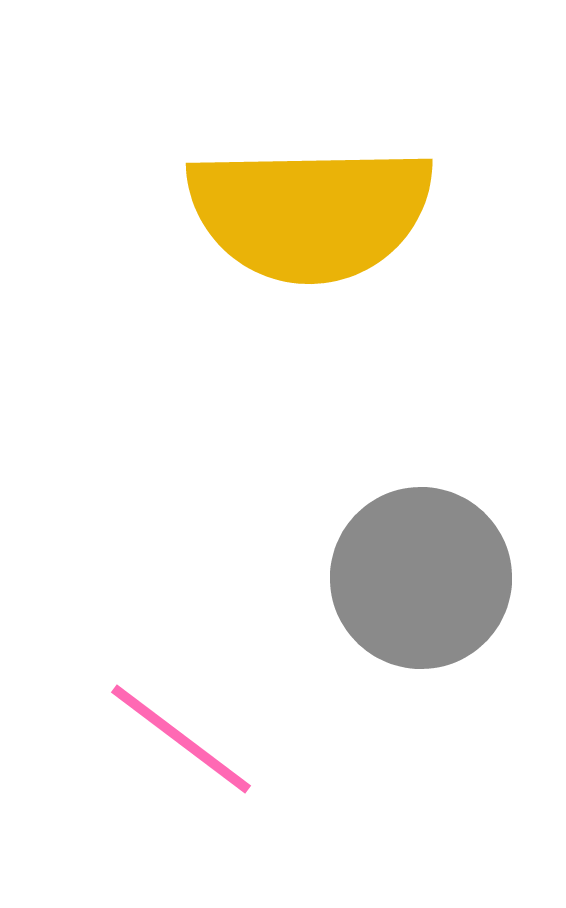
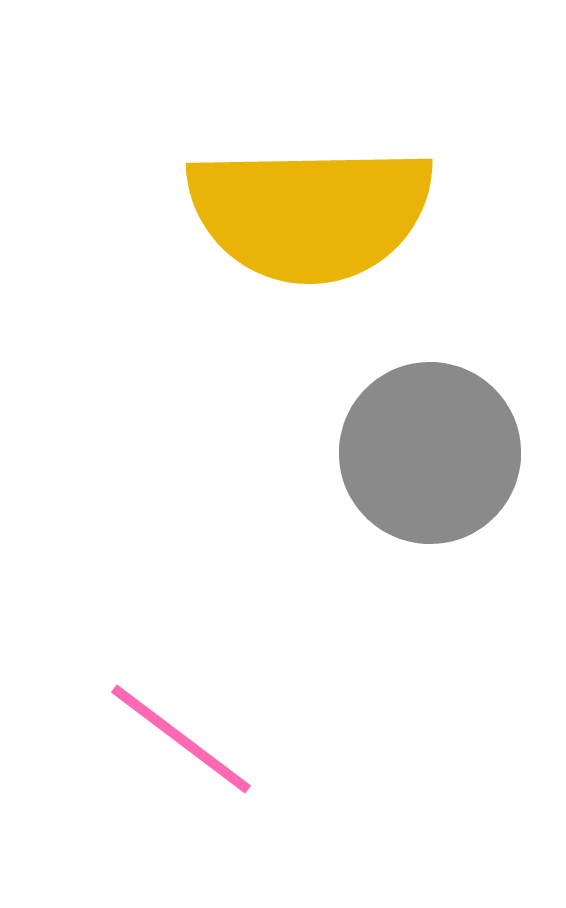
gray circle: moved 9 px right, 125 px up
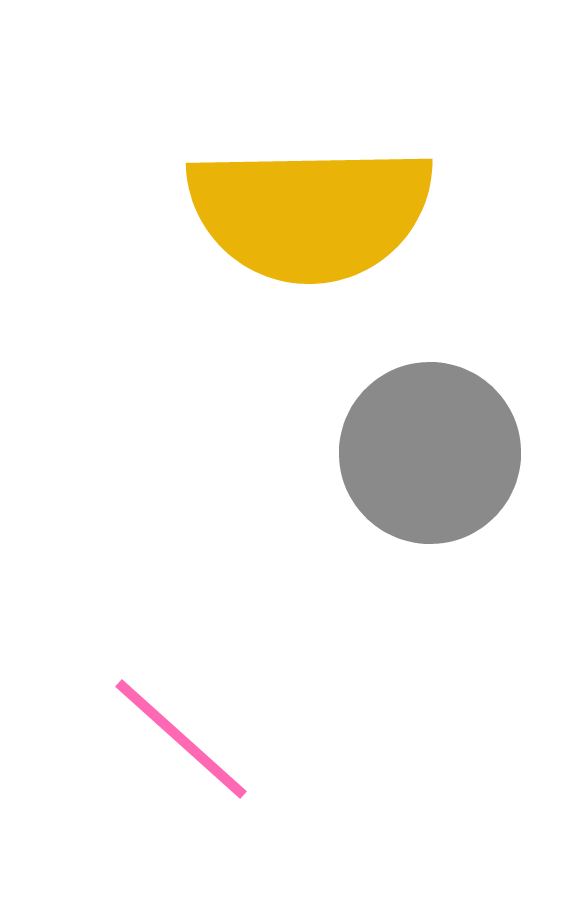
pink line: rotated 5 degrees clockwise
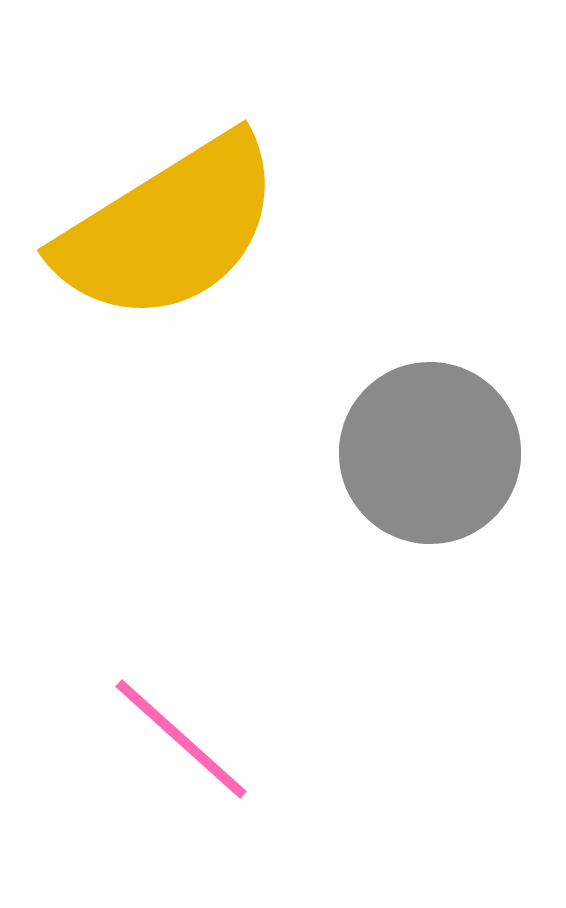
yellow semicircle: moved 141 px left, 16 px down; rotated 31 degrees counterclockwise
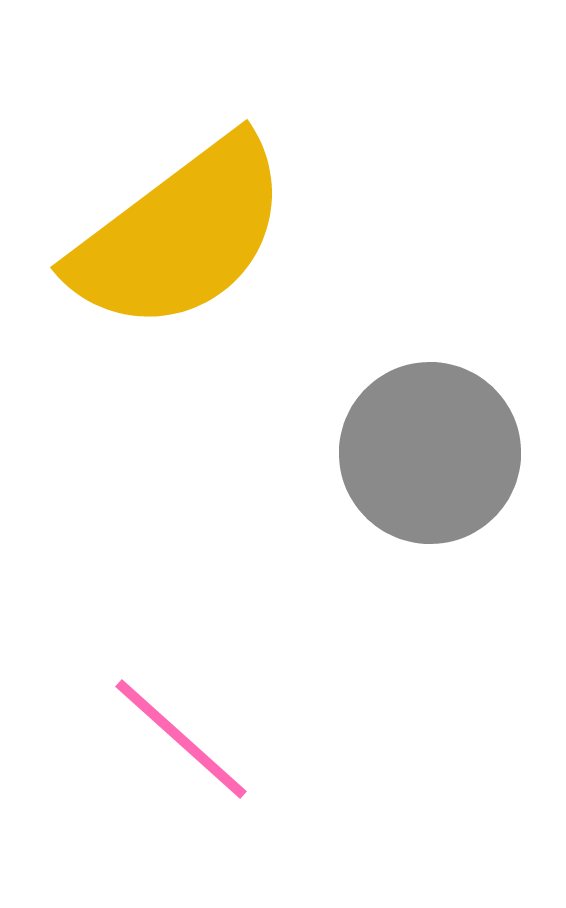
yellow semicircle: moved 11 px right, 6 px down; rotated 5 degrees counterclockwise
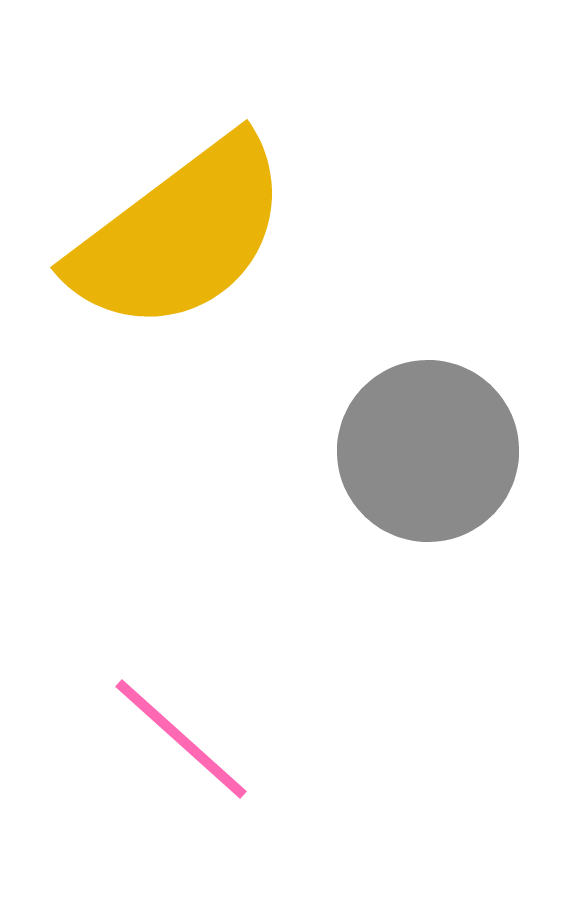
gray circle: moved 2 px left, 2 px up
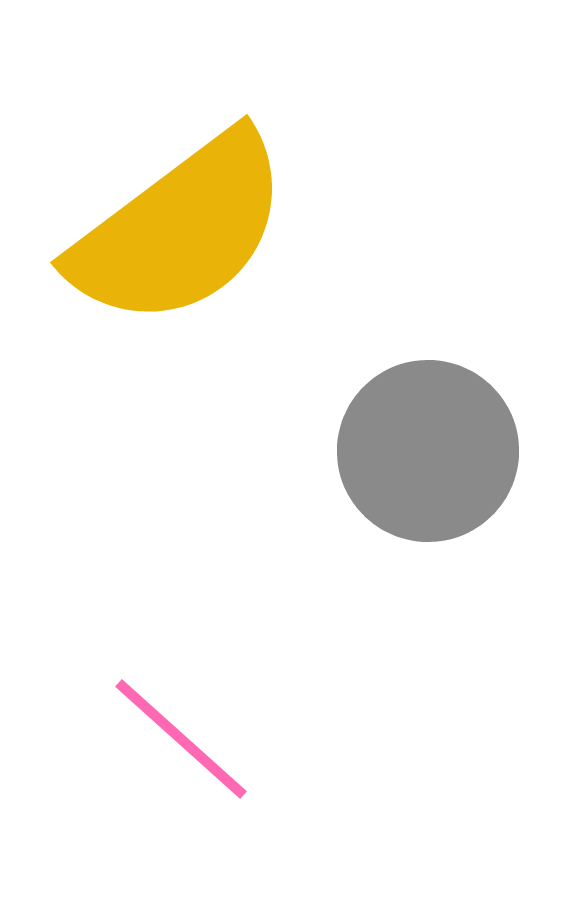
yellow semicircle: moved 5 px up
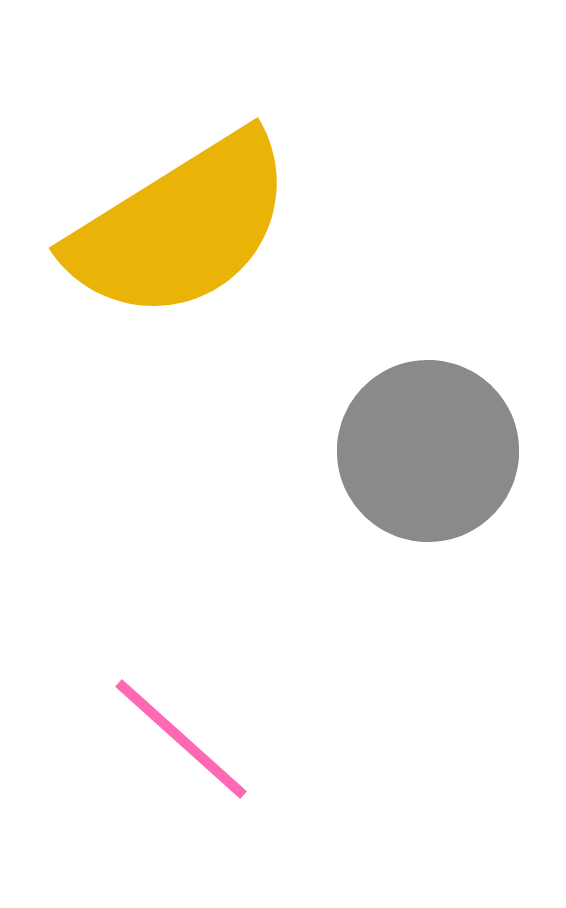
yellow semicircle: moved 1 px right, 3 px up; rotated 5 degrees clockwise
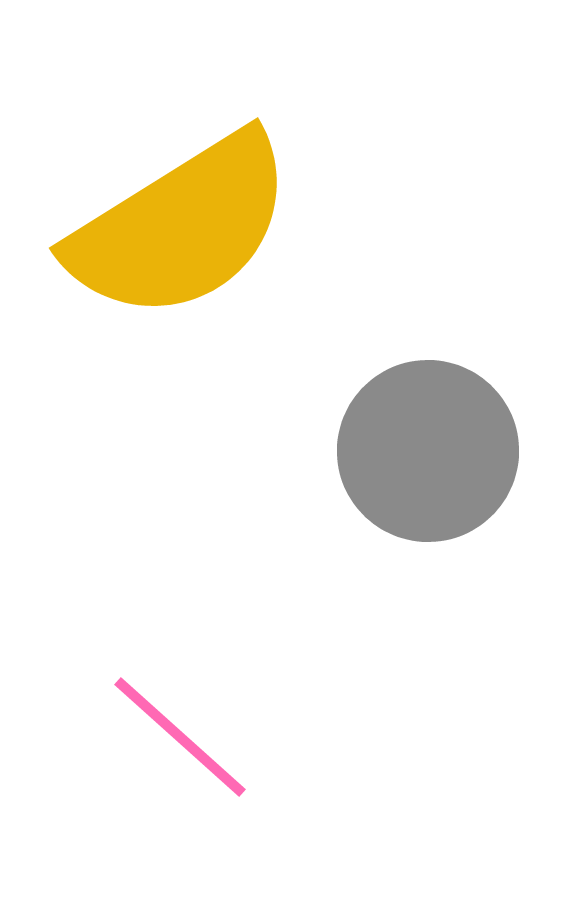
pink line: moved 1 px left, 2 px up
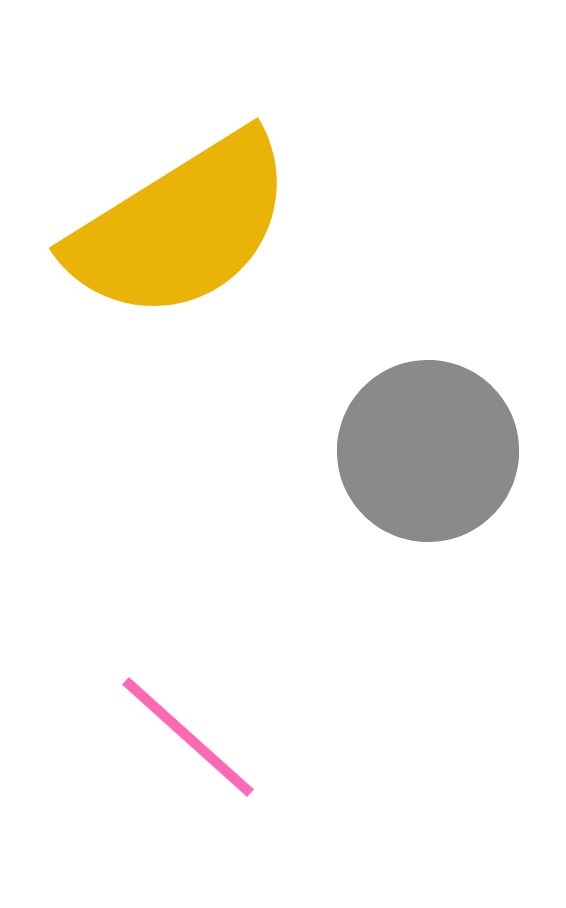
pink line: moved 8 px right
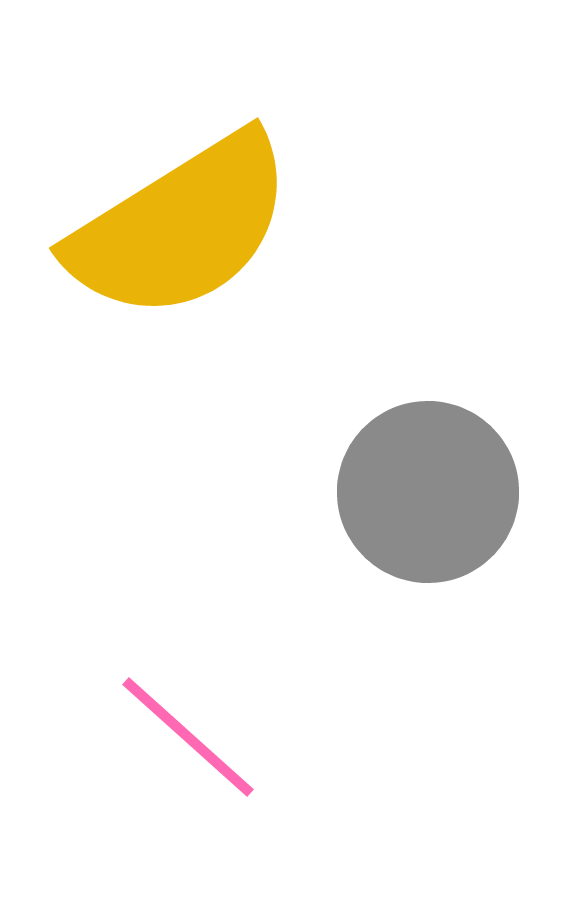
gray circle: moved 41 px down
